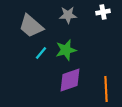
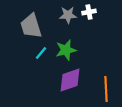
white cross: moved 14 px left
gray trapezoid: rotated 32 degrees clockwise
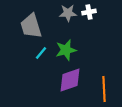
gray star: moved 2 px up
orange line: moved 2 px left
